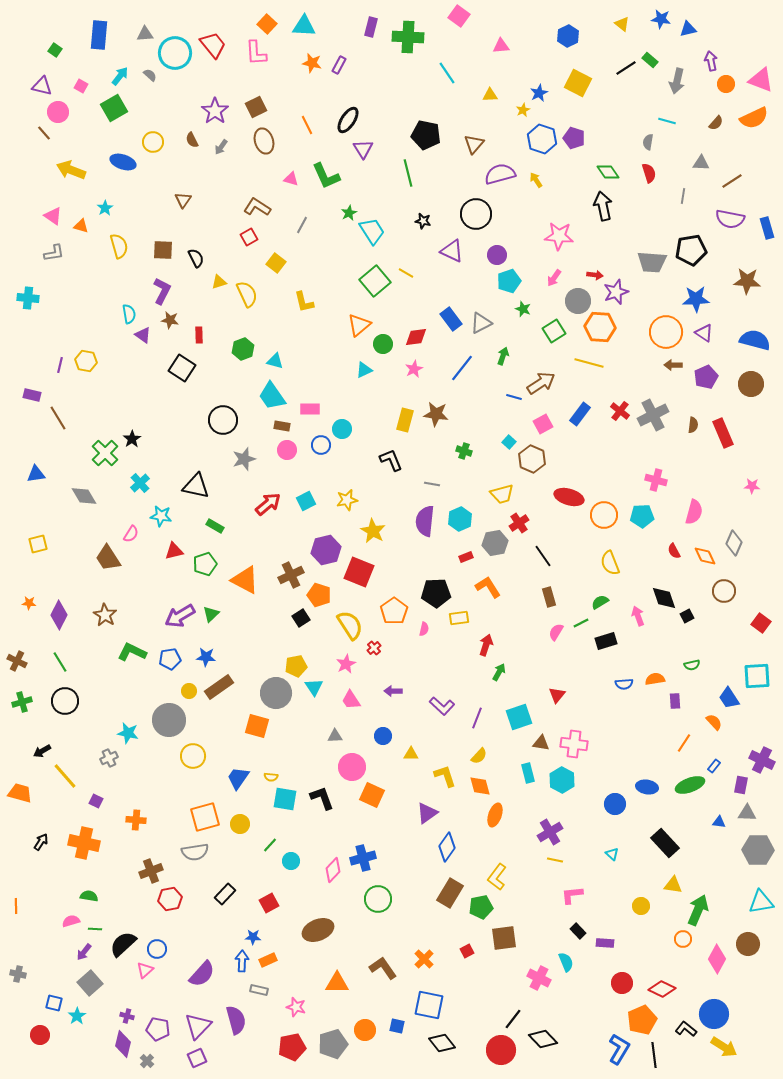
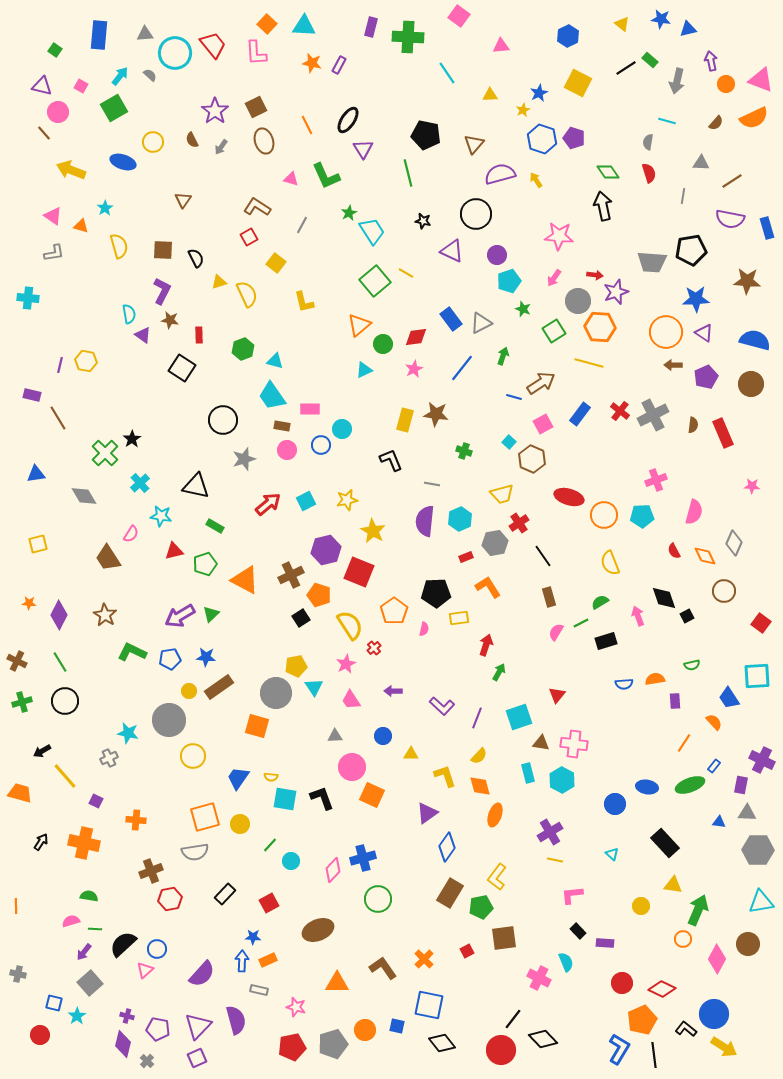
pink cross at (656, 480): rotated 35 degrees counterclockwise
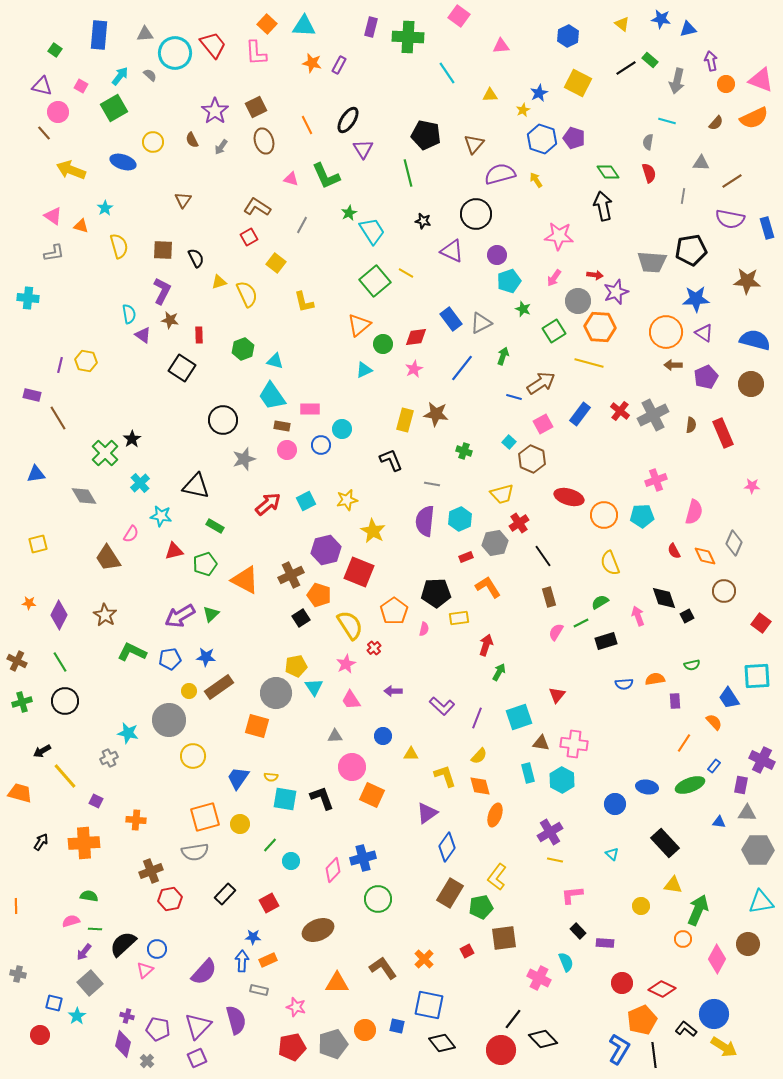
brown semicircle at (693, 425): moved 2 px left
orange cross at (84, 843): rotated 16 degrees counterclockwise
purple semicircle at (202, 974): moved 2 px right, 2 px up
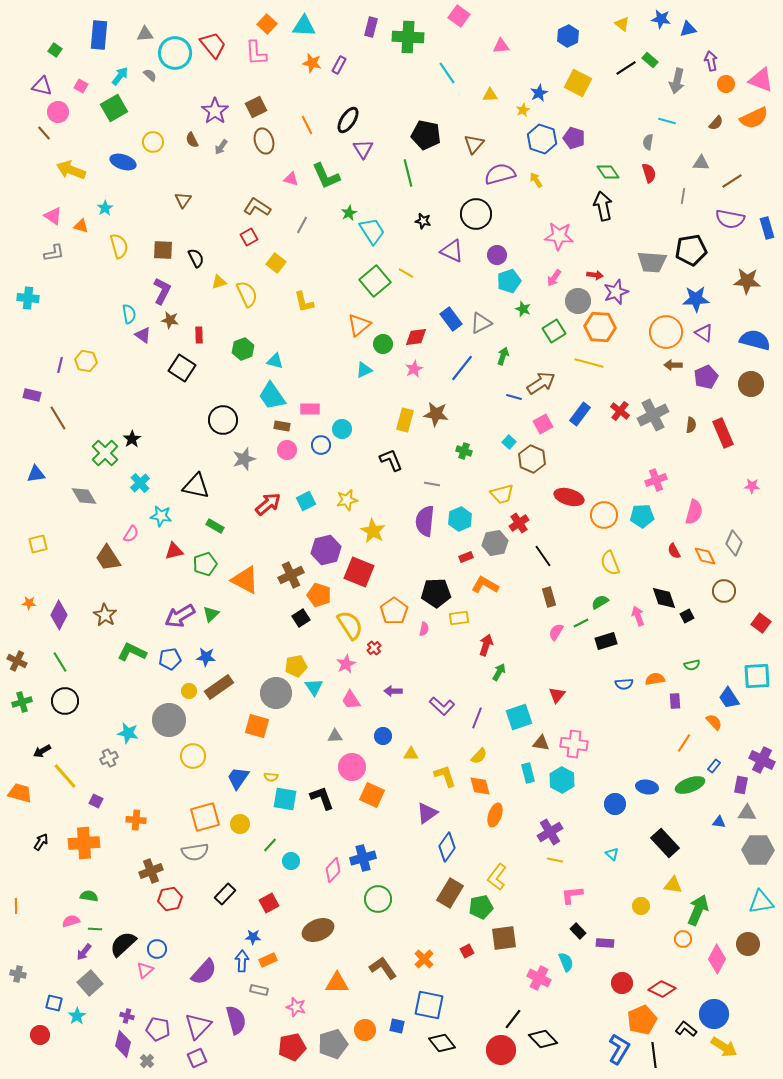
orange L-shape at (488, 587): moved 3 px left, 2 px up; rotated 28 degrees counterclockwise
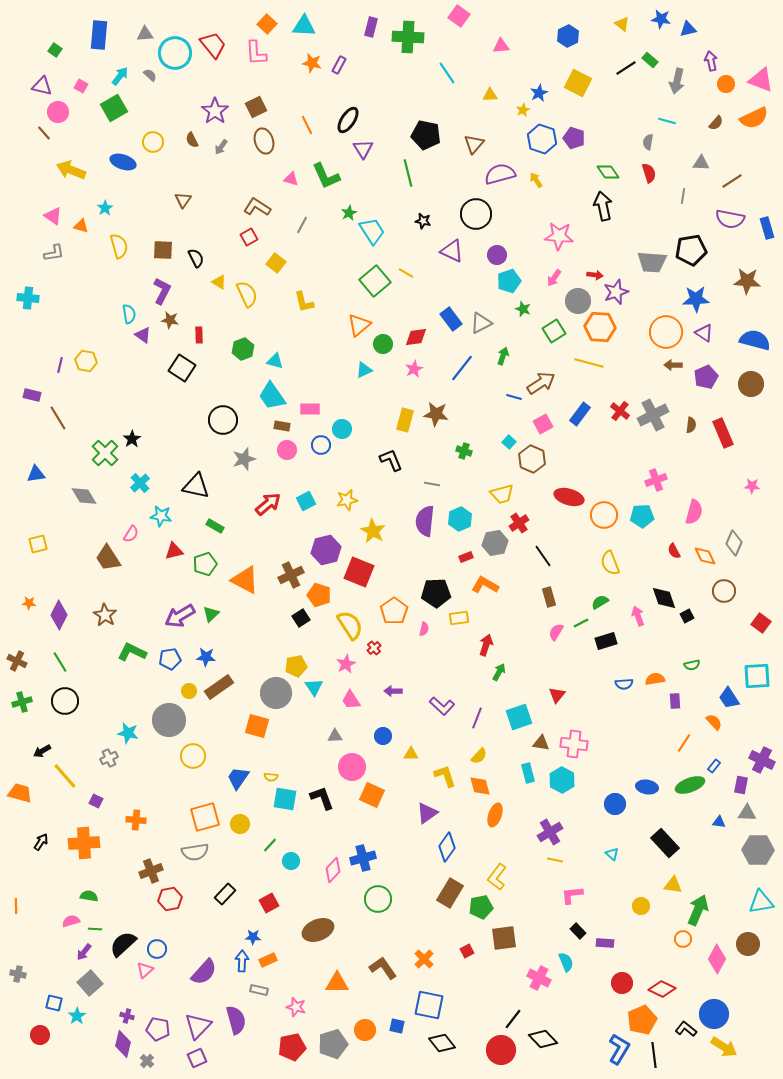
yellow triangle at (219, 282): rotated 49 degrees clockwise
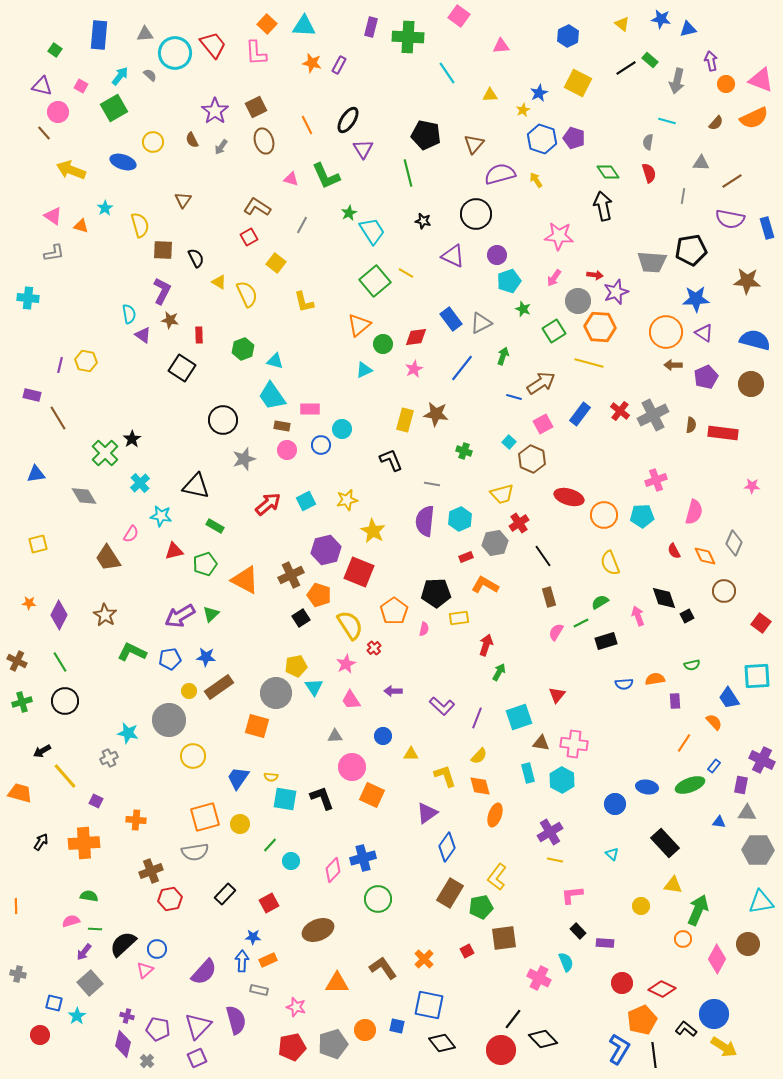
yellow semicircle at (119, 246): moved 21 px right, 21 px up
purple triangle at (452, 251): moved 1 px right, 5 px down
red rectangle at (723, 433): rotated 60 degrees counterclockwise
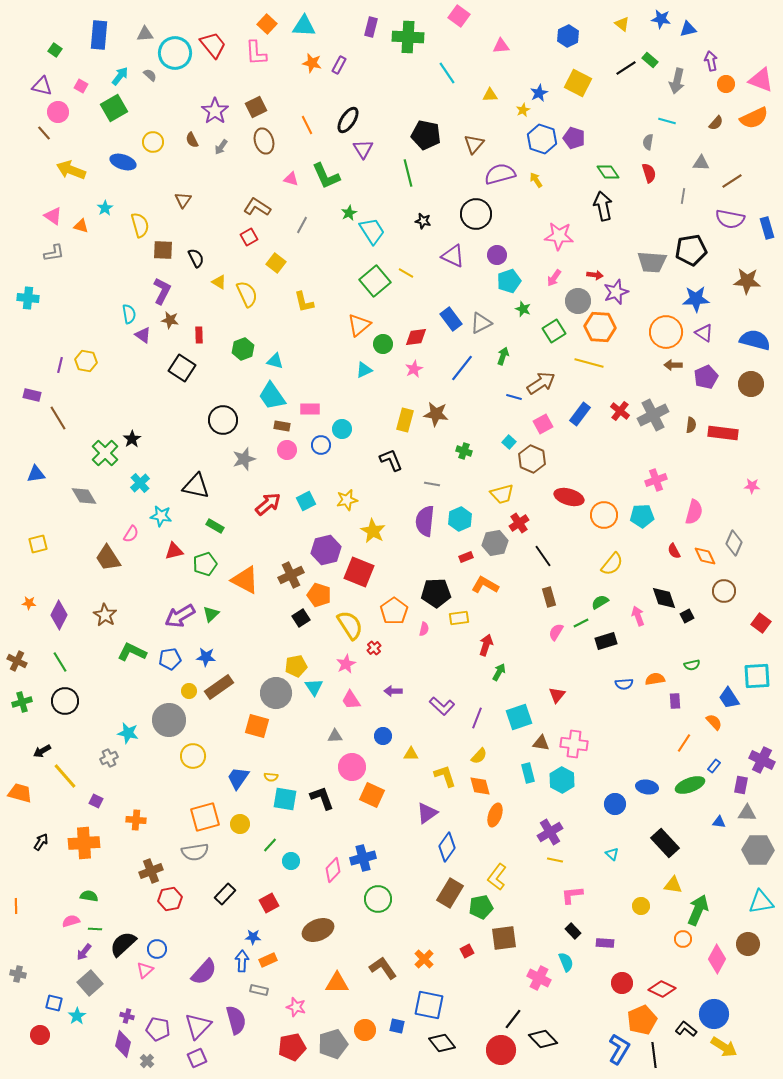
yellow semicircle at (610, 563): moved 2 px right, 1 px down; rotated 120 degrees counterclockwise
black rectangle at (578, 931): moved 5 px left
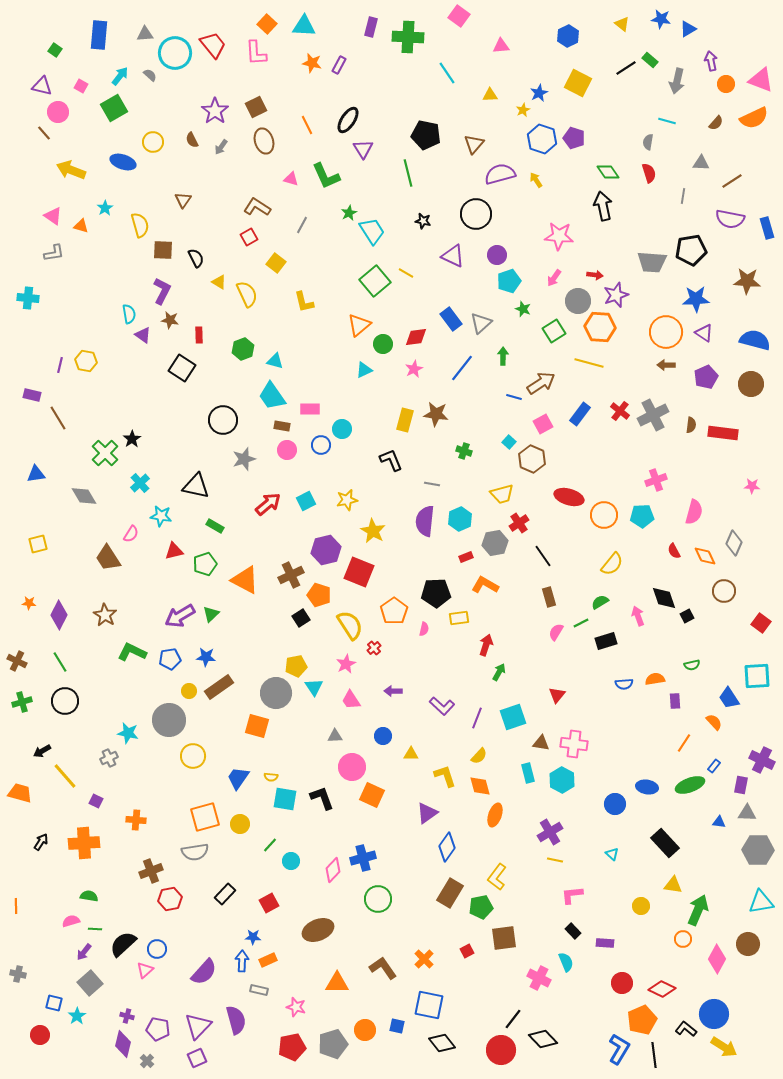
blue triangle at (688, 29): rotated 18 degrees counterclockwise
purple star at (616, 292): moved 3 px down
gray triangle at (481, 323): rotated 15 degrees counterclockwise
green arrow at (503, 356): rotated 18 degrees counterclockwise
brown arrow at (673, 365): moved 7 px left
cyan square at (519, 717): moved 6 px left
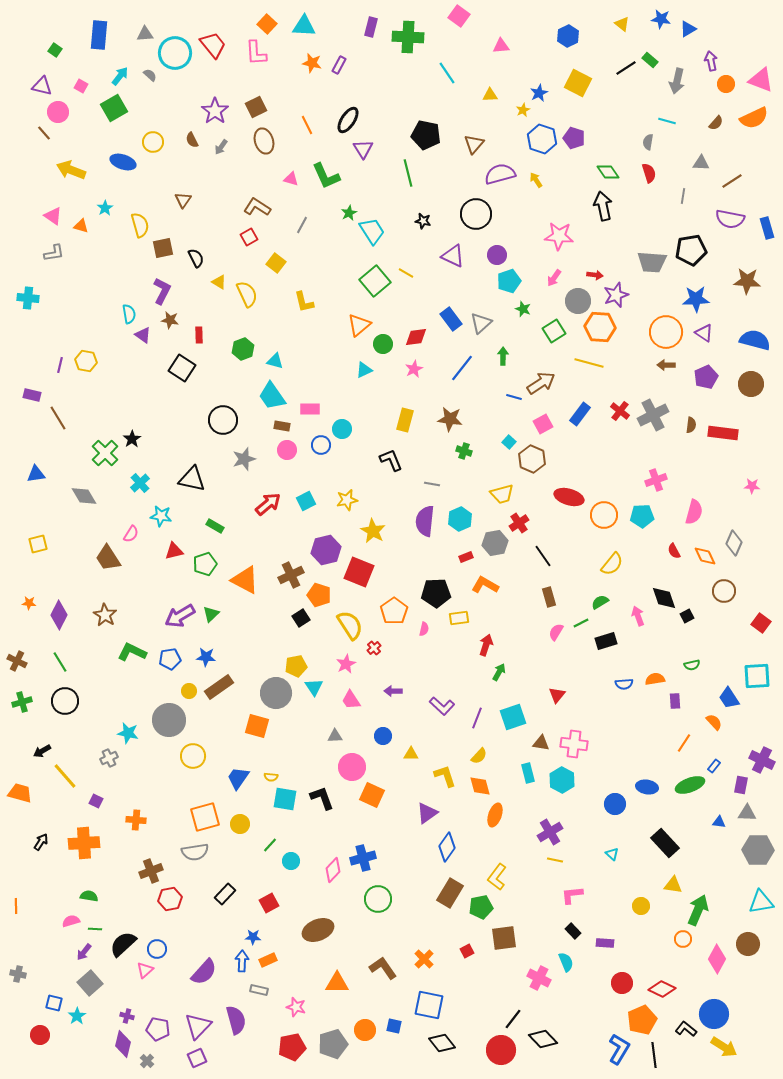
brown square at (163, 250): moved 2 px up; rotated 15 degrees counterclockwise
brown star at (436, 414): moved 14 px right, 5 px down
black triangle at (196, 486): moved 4 px left, 7 px up
blue square at (397, 1026): moved 3 px left
